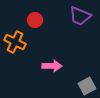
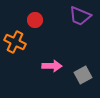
gray square: moved 4 px left, 11 px up
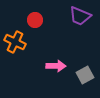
pink arrow: moved 4 px right
gray square: moved 2 px right
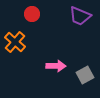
red circle: moved 3 px left, 6 px up
orange cross: rotated 15 degrees clockwise
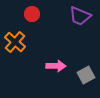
gray square: moved 1 px right
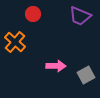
red circle: moved 1 px right
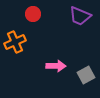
orange cross: rotated 25 degrees clockwise
